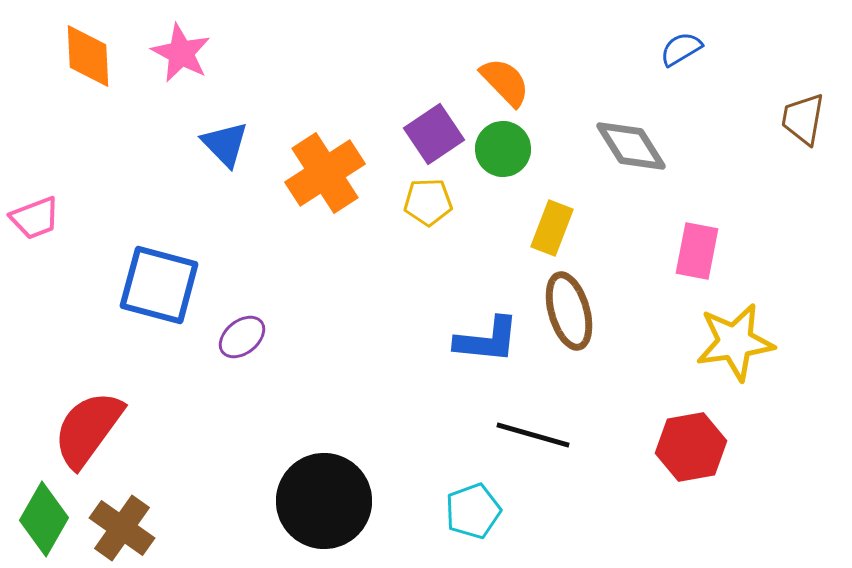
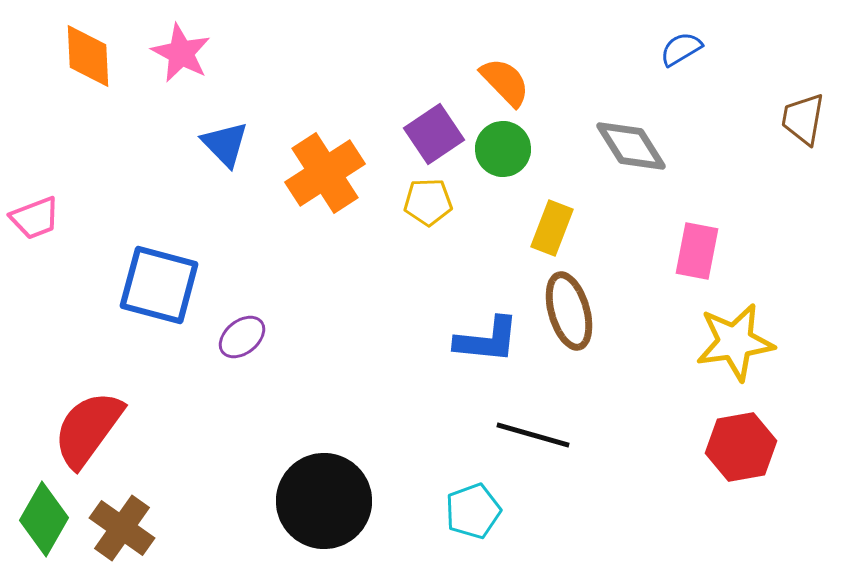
red hexagon: moved 50 px right
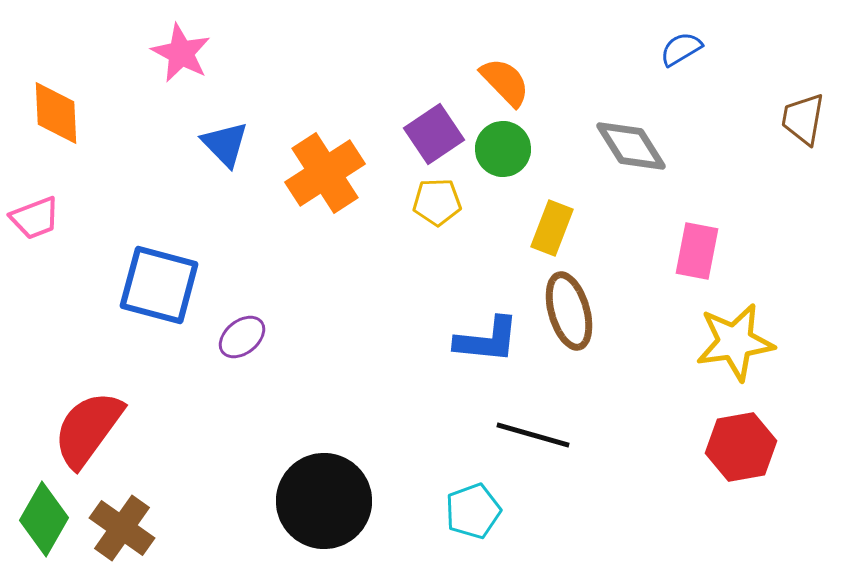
orange diamond: moved 32 px left, 57 px down
yellow pentagon: moved 9 px right
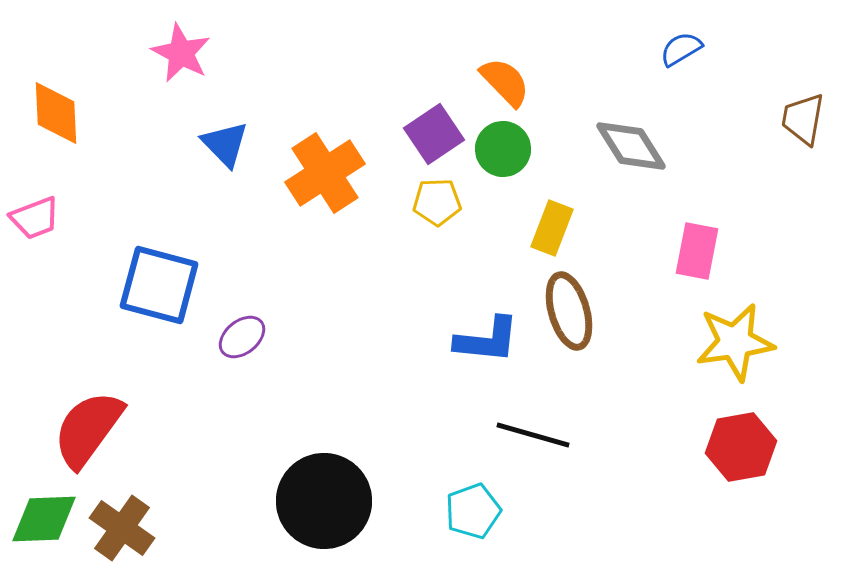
green diamond: rotated 58 degrees clockwise
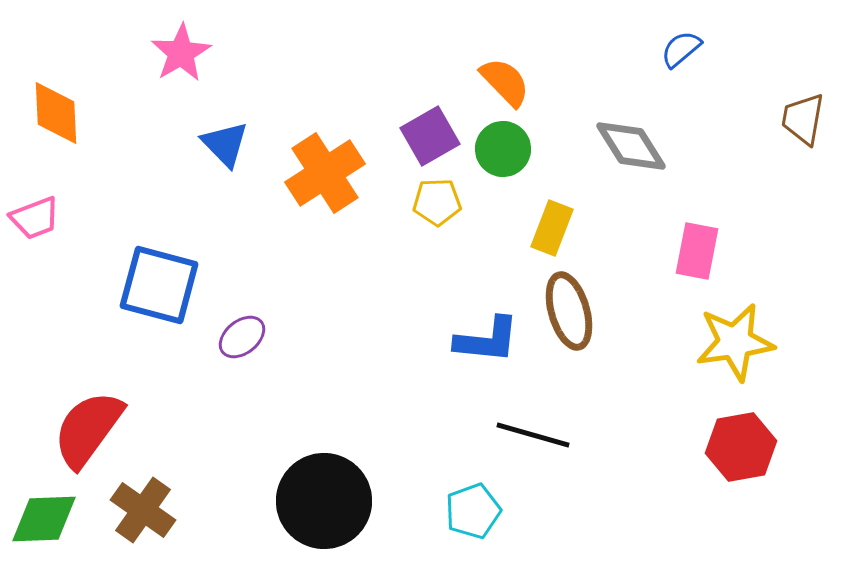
blue semicircle: rotated 9 degrees counterclockwise
pink star: rotated 14 degrees clockwise
purple square: moved 4 px left, 2 px down; rotated 4 degrees clockwise
brown cross: moved 21 px right, 18 px up
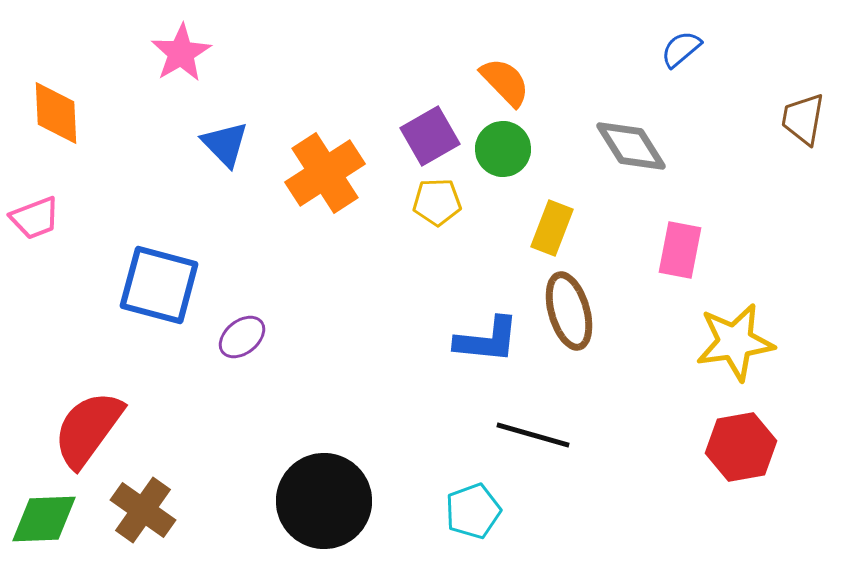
pink rectangle: moved 17 px left, 1 px up
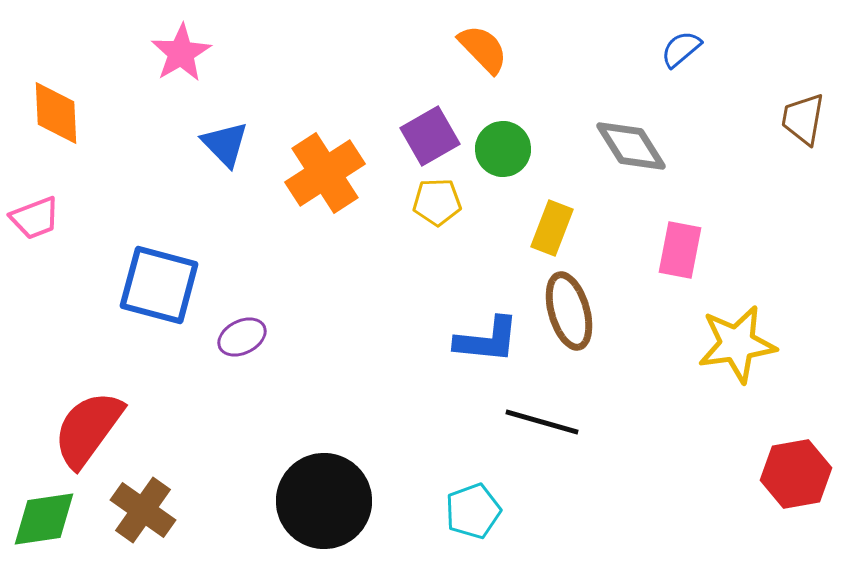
orange semicircle: moved 22 px left, 33 px up
purple ellipse: rotated 12 degrees clockwise
yellow star: moved 2 px right, 2 px down
black line: moved 9 px right, 13 px up
red hexagon: moved 55 px right, 27 px down
green diamond: rotated 6 degrees counterclockwise
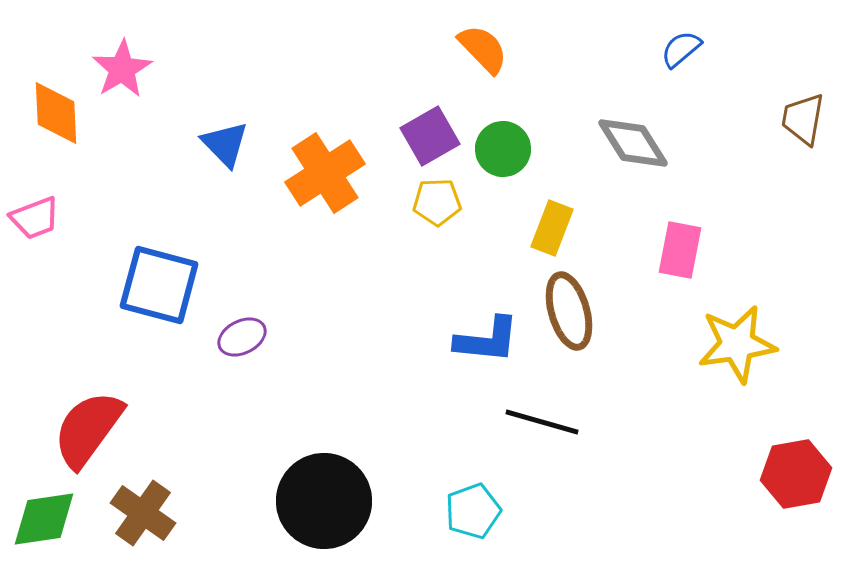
pink star: moved 59 px left, 16 px down
gray diamond: moved 2 px right, 3 px up
brown cross: moved 3 px down
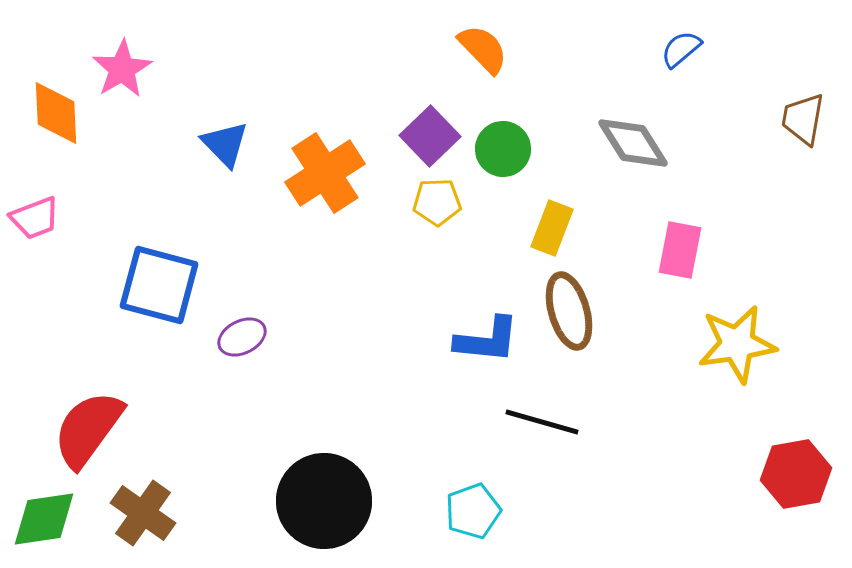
purple square: rotated 14 degrees counterclockwise
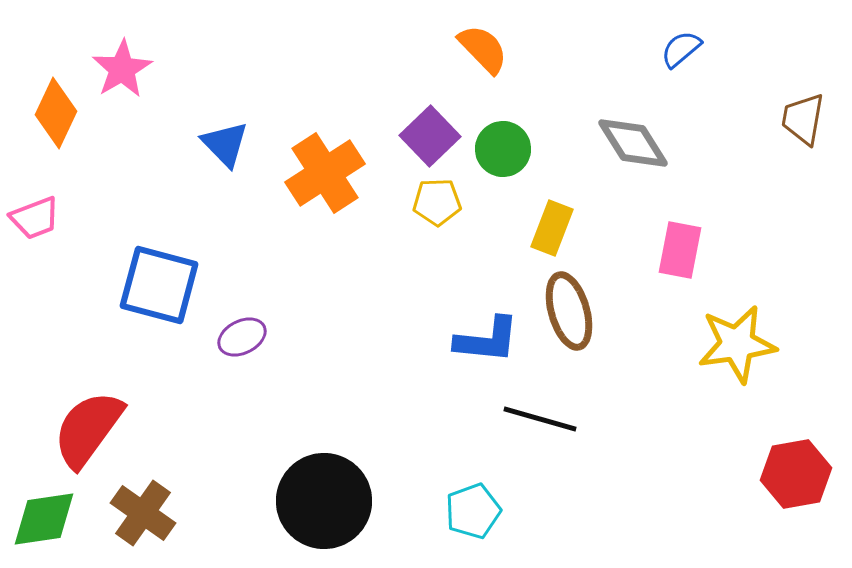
orange diamond: rotated 28 degrees clockwise
black line: moved 2 px left, 3 px up
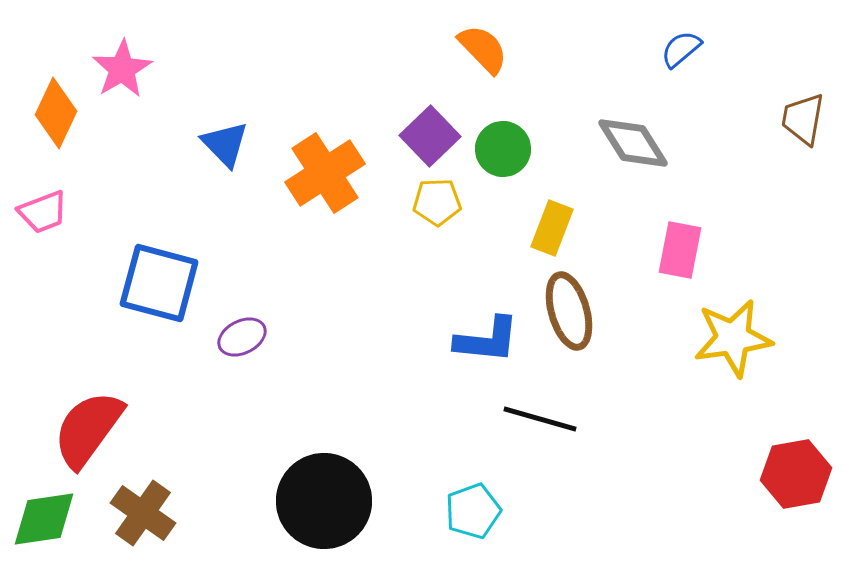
pink trapezoid: moved 8 px right, 6 px up
blue square: moved 2 px up
yellow star: moved 4 px left, 6 px up
